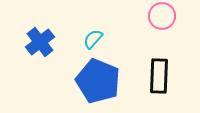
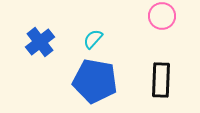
black rectangle: moved 2 px right, 4 px down
blue pentagon: moved 3 px left; rotated 12 degrees counterclockwise
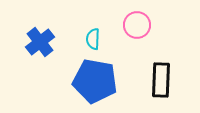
pink circle: moved 25 px left, 9 px down
cyan semicircle: rotated 40 degrees counterclockwise
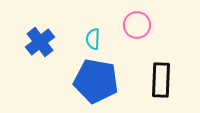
blue pentagon: moved 1 px right
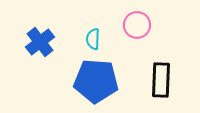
blue pentagon: rotated 6 degrees counterclockwise
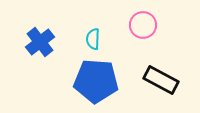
pink circle: moved 6 px right
black rectangle: rotated 64 degrees counterclockwise
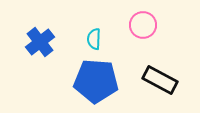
cyan semicircle: moved 1 px right
black rectangle: moved 1 px left
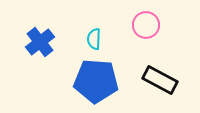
pink circle: moved 3 px right
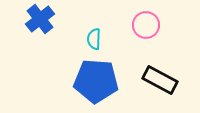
blue cross: moved 23 px up
